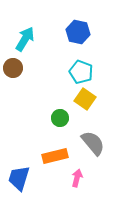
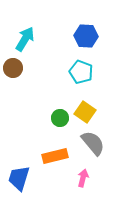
blue hexagon: moved 8 px right, 4 px down; rotated 10 degrees counterclockwise
yellow square: moved 13 px down
pink arrow: moved 6 px right
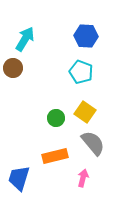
green circle: moved 4 px left
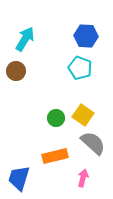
brown circle: moved 3 px right, 3 px down
cyan pentagon: moved 1 px left, 4 px up
yellow square: moved 2 px left, 3 px down
gray semicircle: rotated 8 degrees counterclockwise
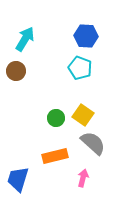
blue trapezoid: moved 1 px left, 1 px down
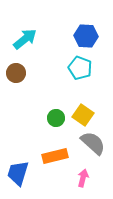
cyan arrow: rotated 20 degrees clockwise
brown circle: moved 2 px down
blue trapezoid: moved 6 px up
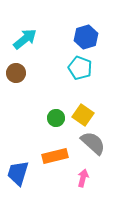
blue hexagon: moved 1 px down; rotated 20 degrees counterclockwise
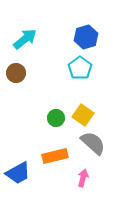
cyan pentagon: rotated 15 degrees clockwise
blue trapezoid: rotated 136 degrees counterclockwise
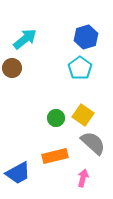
brown circle: moved 4 px left, 5 px up
